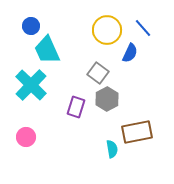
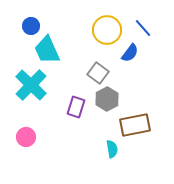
blue semicircle: rotated 12 degrees clockwise
brown rectangle: moved 2 px left, 7 px up
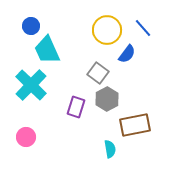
blue semicircle: moved 3 px left, 1 px down
cyan semicircle: moved 2 px left
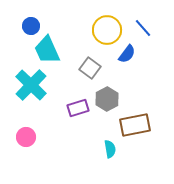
gray square: moved 8 px left, 5 px up
purple rectangle: moved 2 px right, 1 px down; rotated 55 degrees clockwise
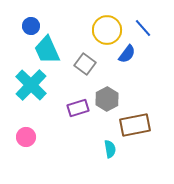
gray square: moved 5 px left, 4 px up
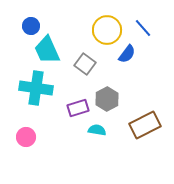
cyan cross: moved 5 px right, 3 px down; rotated 36 degrees counterclockwise
brown rectangle: moved 10 px right; rotated 16 degrees counterclockwise
cyan semicircle: moved 13 px left, 19 px up; rotated 72 degrees counterclockwise
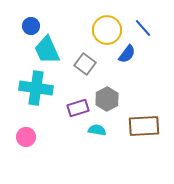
brown rectangle: moved 1 px left, 1 px down; rotated 24 degrees clockwise
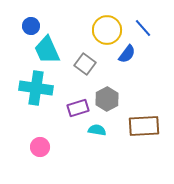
pink circle: moved 14 px right, 10 px down
